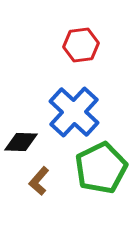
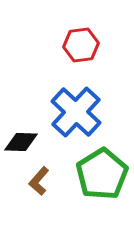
blue cross: moved 2 px right
green pentagon: moved 1 px right, 6 px down; rotated 6 degrees counterclockwise
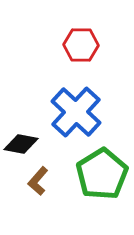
red hexagon: rotated 8 degrees clockwise
black diamond: moved 2 px down; rotated 8 degrees clockwise
brown L-shape: moved 1 px left
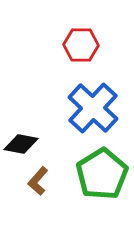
blue cross: moved 17 px right, 4 px up
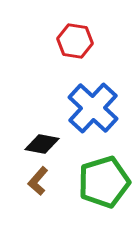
red hexagon: moved 6 px left, 4 px up; rotated 8 degrees clockwise
black diamond: moved 21 px right
green pentagon: moved 2 px right, 8 px down; rotated 15 degrees clockwise
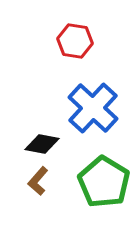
green pentagon: rotated 24 degrees counterclockwise
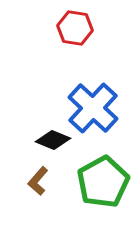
red hexagon: moved 13 px up
black diamond: moved 11 px right, 4 px up; rotated 12 degrees clockwise
green pentagon: moved 1 px left; rotated 12 degrees clockwise
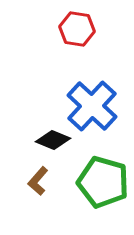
red hexagon: moved 2 px right, 1 px down
blue cross: moved 1 px left, 2 px up
green pentagon: rotated 27 degrees counterclockwise
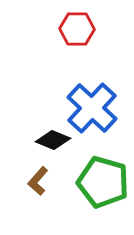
red hexagon: rotated 8 degrees counterclockwise
blue cross: moved 2 px down
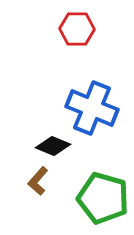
blue cross: rotated 21 degrees counterclockwise
black diamond: moved 6 px down
green pentagon: moved 16 px down
